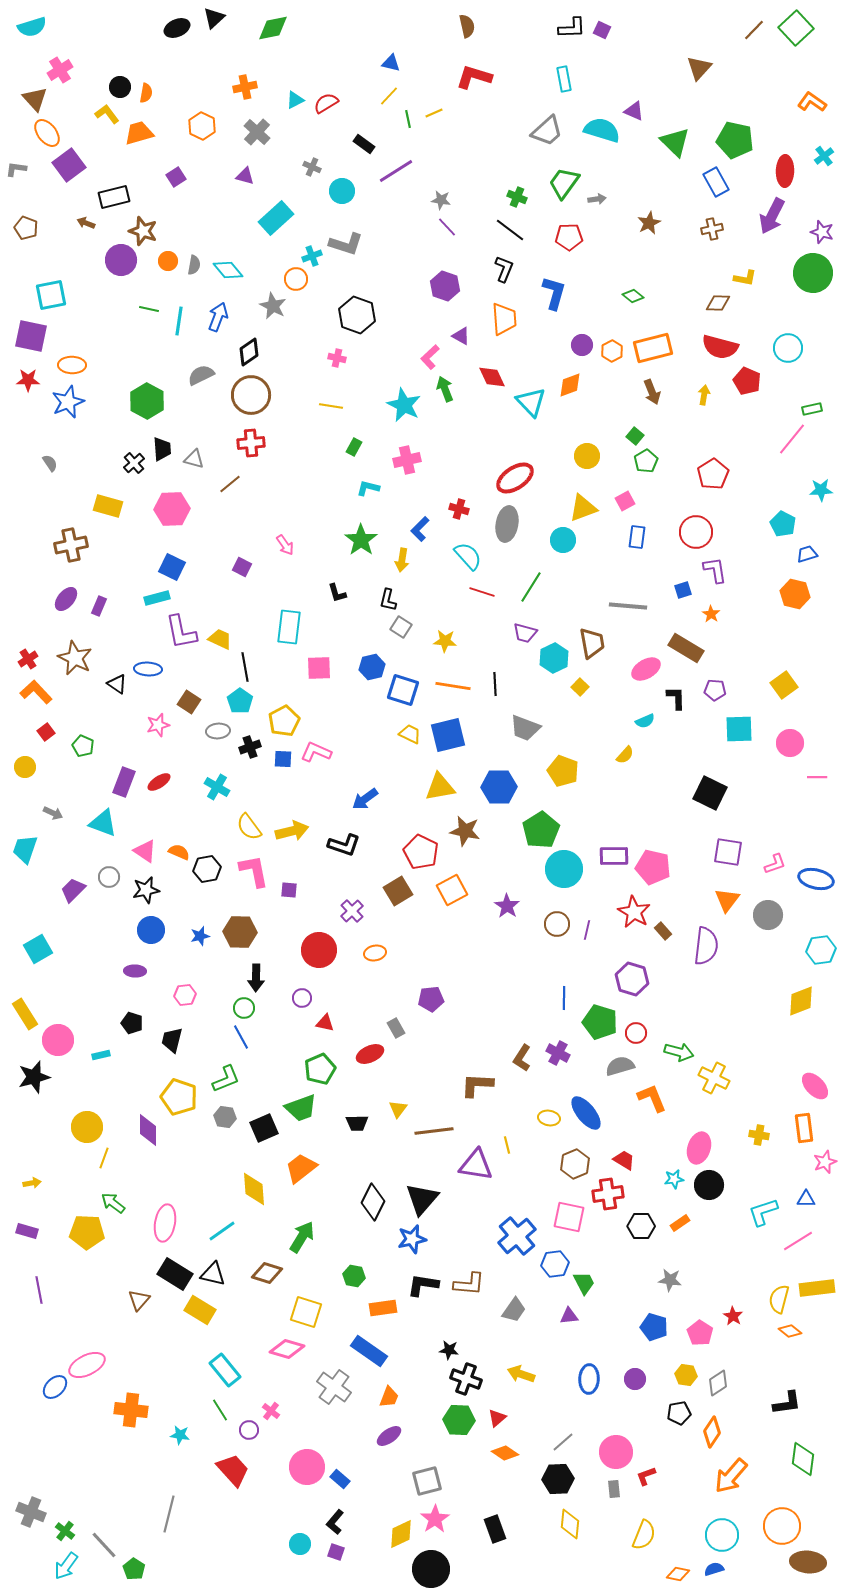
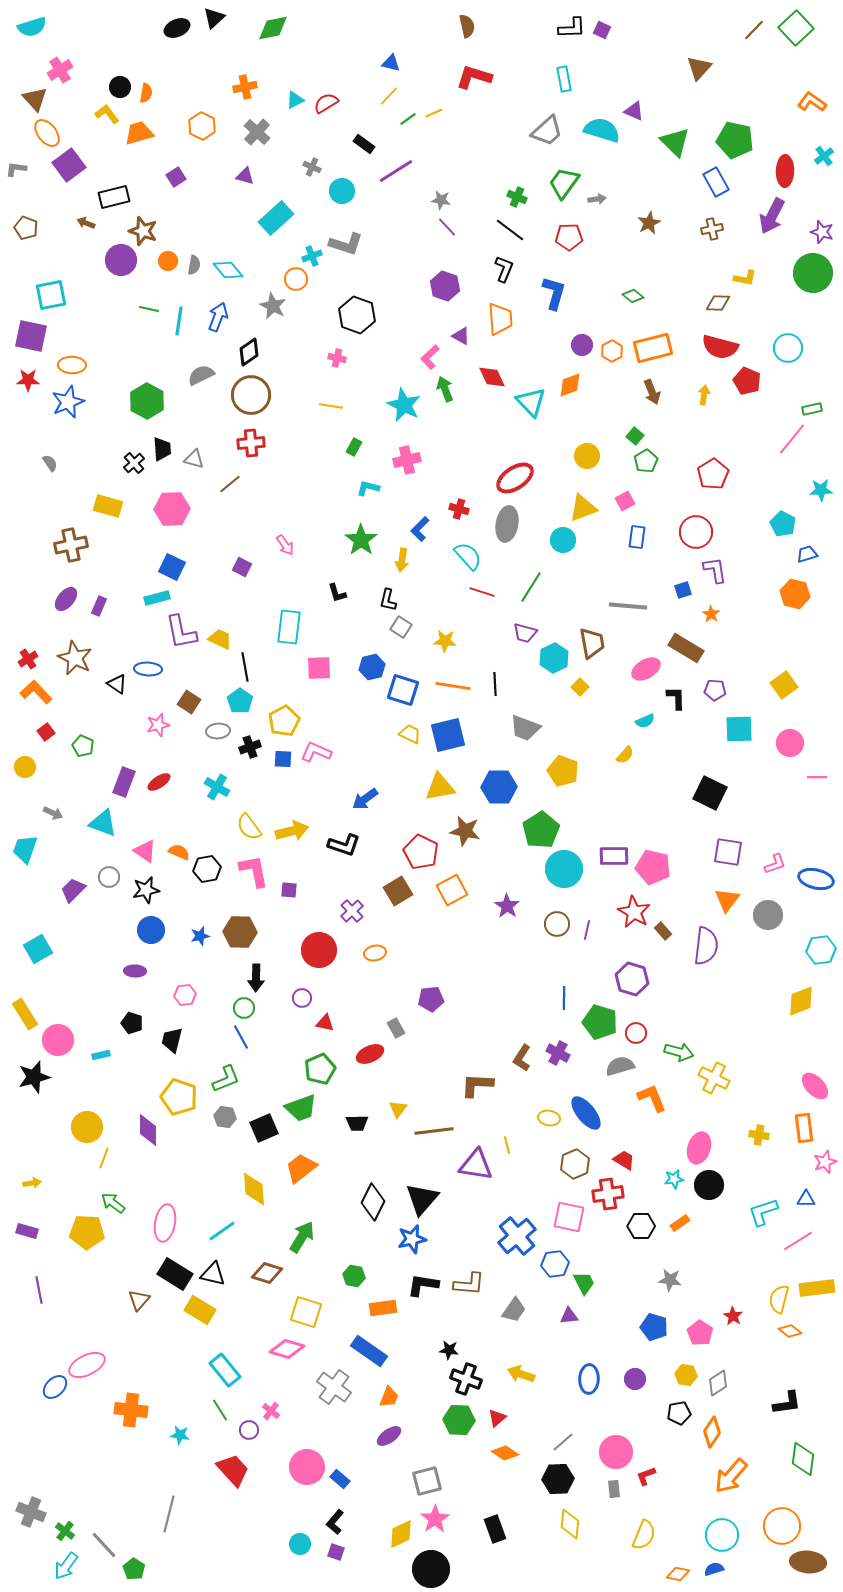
green line at (408, 119): rotated 66 degrees clockwise
orange trapezoid at (504, 319): moved 4 px left
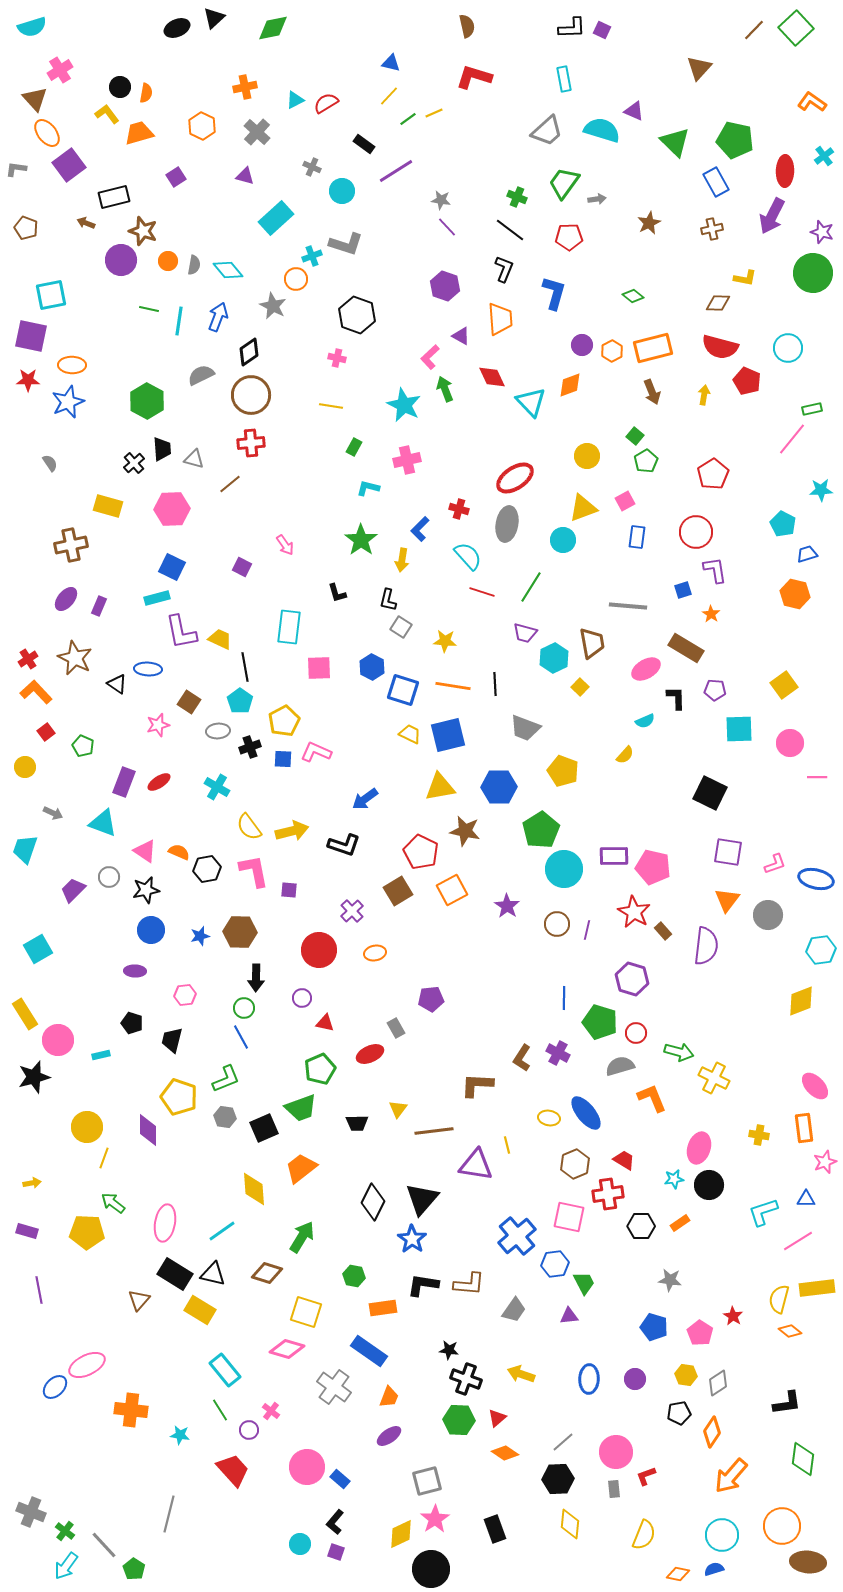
blue hexagon at (372, 667): rotated 20 degrees counterclockwise
blue star at (412, 1239): rotated 24 degrees counterclockwise
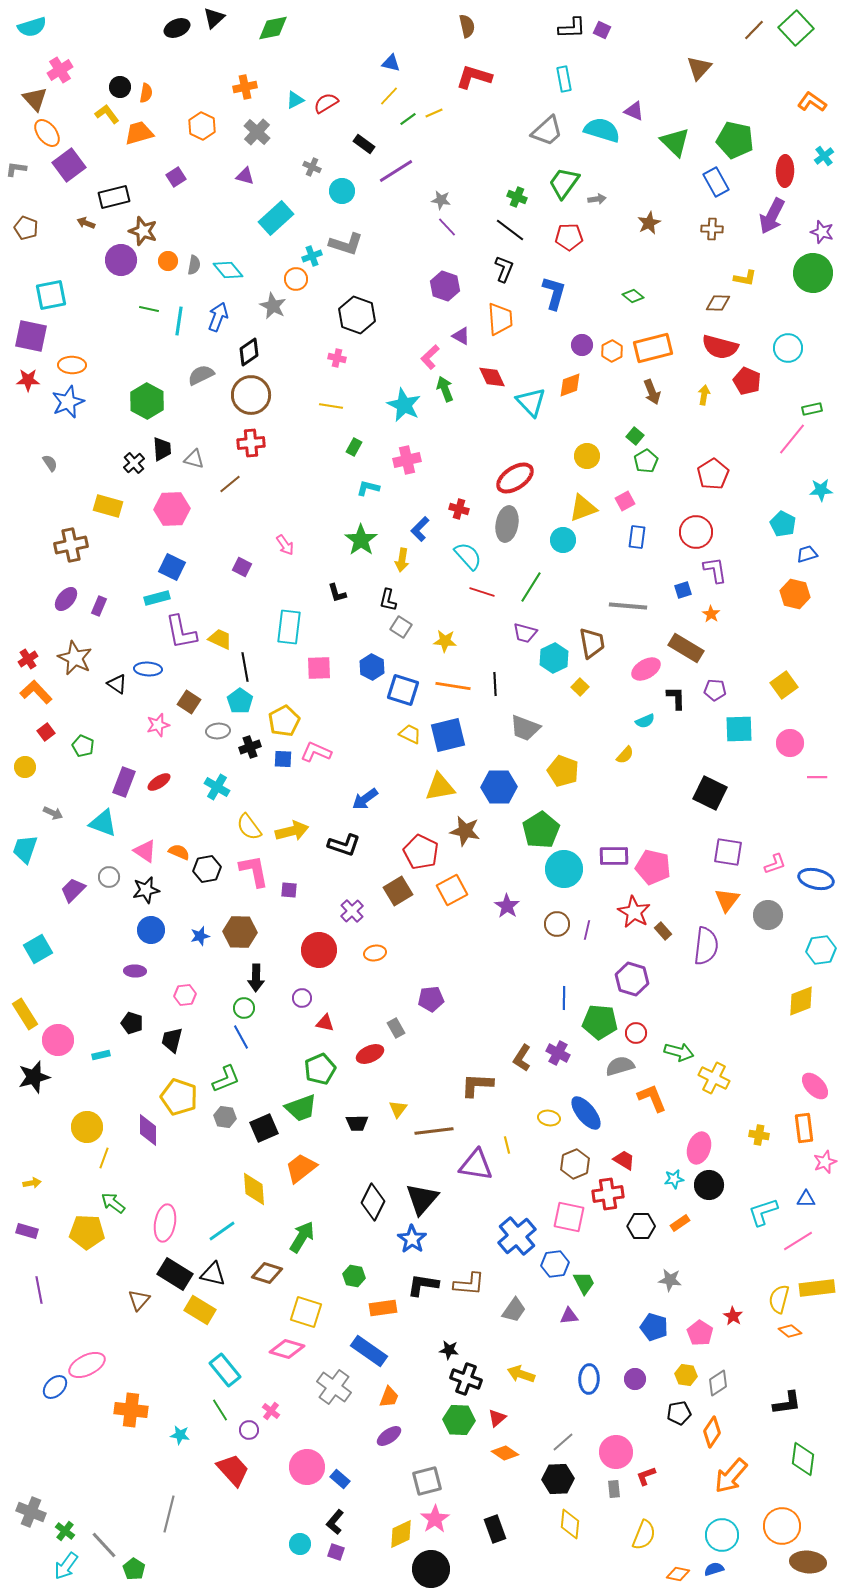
brown cross at (712, 229): rotated 15 degrees clockwise
green pentagon at (600, 1022): rotated 12 degrees counterclockwise
